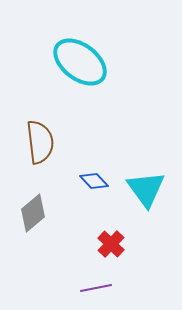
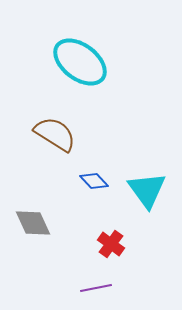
brown semicircle: moved 15 px right, 8 px up; rotated 51 degrees counterclockwise
cyan triangle: moved 1 px right, 1 px down
gray diamond: moved 10 px down; rotated 75 degrees counterclockwise
red cross: rotated 8 degrees counterclockwise
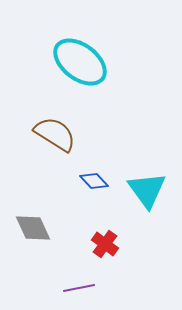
gray diamond: moved 5 px down
red cross: moved 6 px left
purple line: moved 17 px left
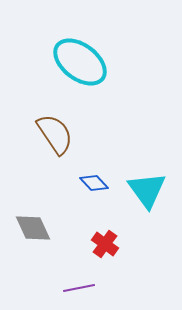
brown semicircle: rotated 24 degrees clockwise
blue diamond: moved 2 px down
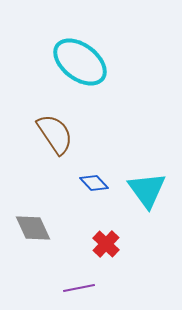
red cross: moved 1 px right; rotated 8 degrees clockwise
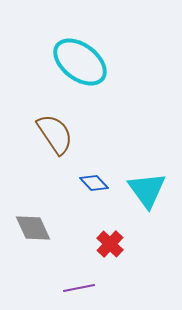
red cross: moved 4 px right
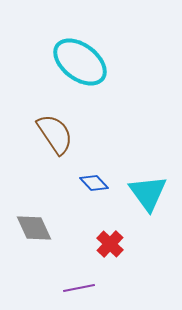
cyan triangle: moved 1 px right, 3 px down
gray diamond: moved 1 px right
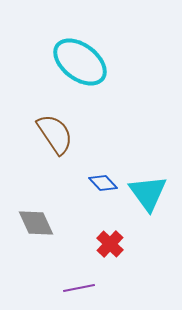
blue diamond: moved 9 px right
gray diamond: moved 2 px right, 5 px up
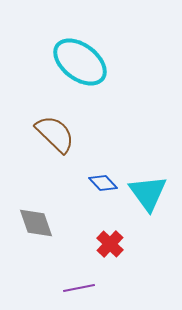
brown semicircle: rotated 12 degrees counterclockwise
gray diamond: rotated 6 degrees clockwise
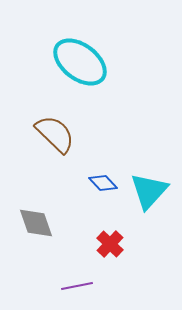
cyan triangle: moved 1 px right, 2 px up; rotated 18 degrees clockwise
purple line: moved 2 px left, 2 px up
